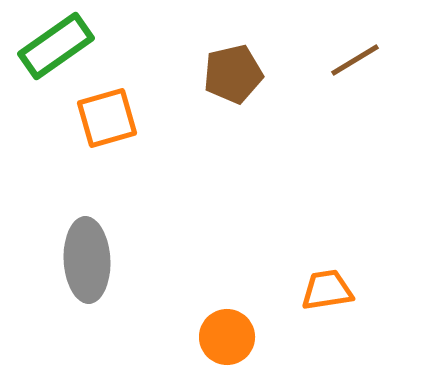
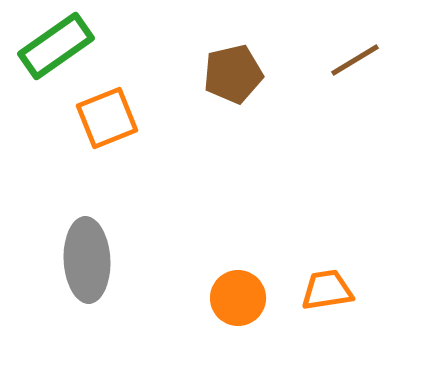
orange square: rotated 6 degrees counterclockwise
orange circle: moved 11 px right, 39 px up
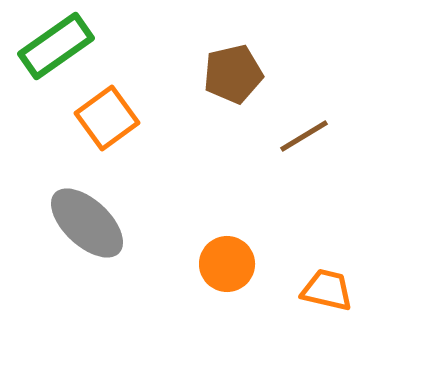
brown line: moved 51 px left, 76 px down
orange square: rotated 14 degrees counterclockwise
gray ellipse: moved 37 px up; rotated 44 degrees counterclockwise
orange trapezoid: rotated 22 degrees clockwise
orange circle: moved 11 px left, 34 px up
